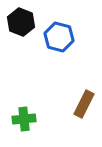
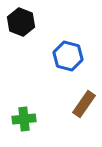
blue hexagon: moved 9 px right, 19 px down
brown rectangle: rotated 8 degrees clockwise
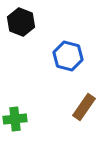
brown rectangle: moved 3 px down
green cross: moved 9 px left
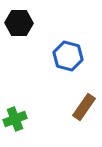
black hexagon: moved 2 px left, 1 px down; rotated 20 degrees counterclockwise
green cross: rotated 15 degrees counterclockwise
